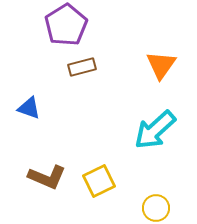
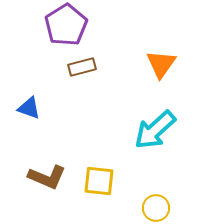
orange triangle: moved 1 px up
yellow square: rotated 32 degrees clockwise
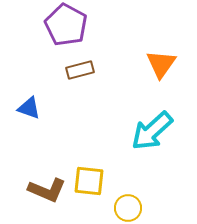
purple pentagon: rotated 12 degrees counterclockwise
brown rectangle: moved 2 px left, 3 px down
cyan arrow: moved 3 px left, 1 px down
brown L-shape: moved 13 px down
yellow square: moved 10 px left
yellow circle: moved 28 px left
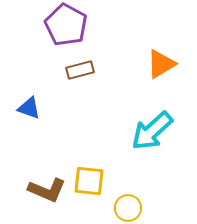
orange triangle: rotated 24 degrees clockwise
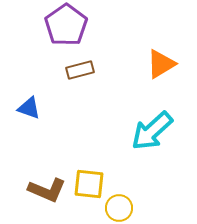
purple pentagon: rotated 9 degrees clockwise
yellow square: moved 3 px down
yellow circle: moved 9 px left
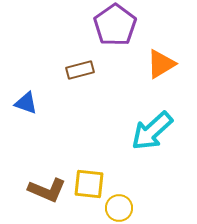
purple pentagon: moved 49 px right
blue triangle: moved 3 px left, 5 px up
